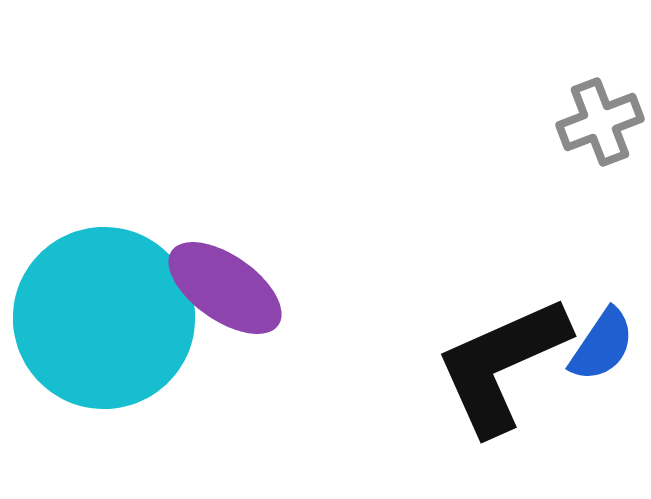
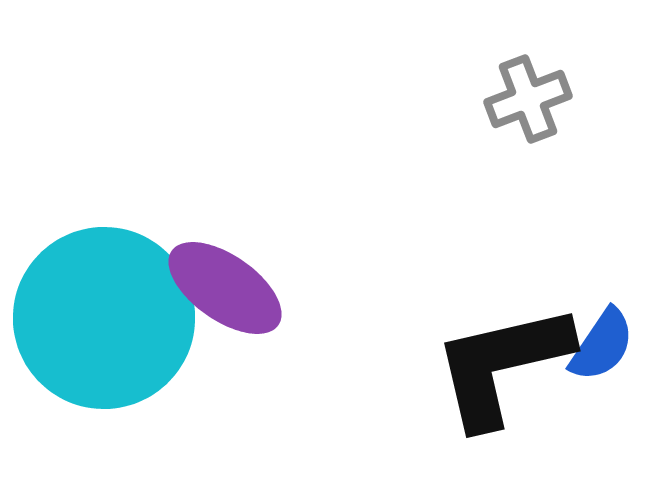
gray cross: moved 72 px left, 23 px up
black L-shape: rotated 11 degrees clockwise
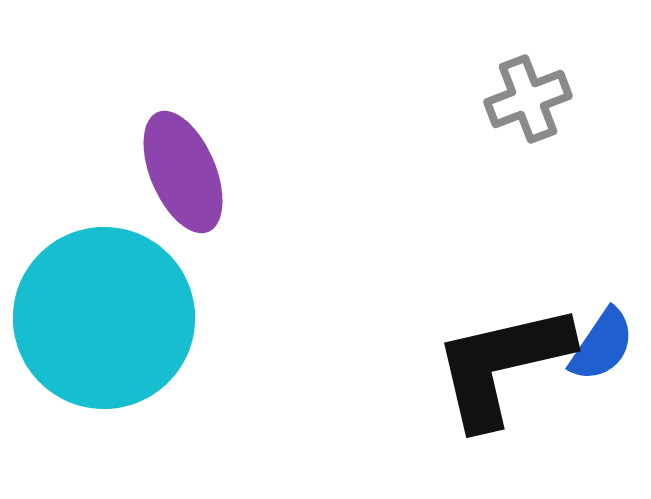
purple ellipse: moved 42 px left, 116 px up; rotated 32 degrees clockwise
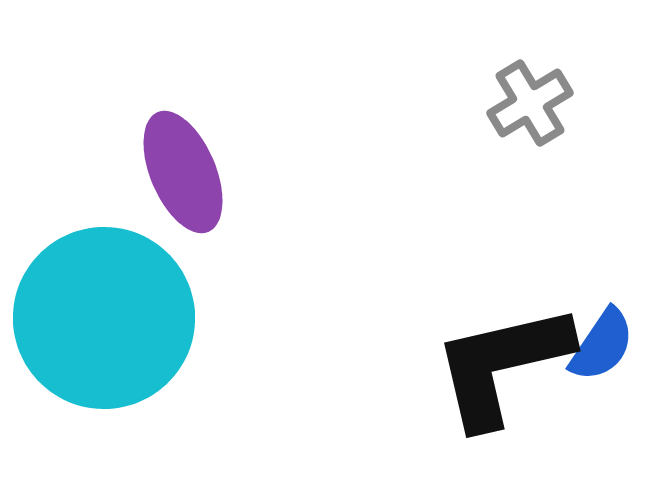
gray cross: moved 2 px right, 4 px down; rotated 10 degrees counterclockwise
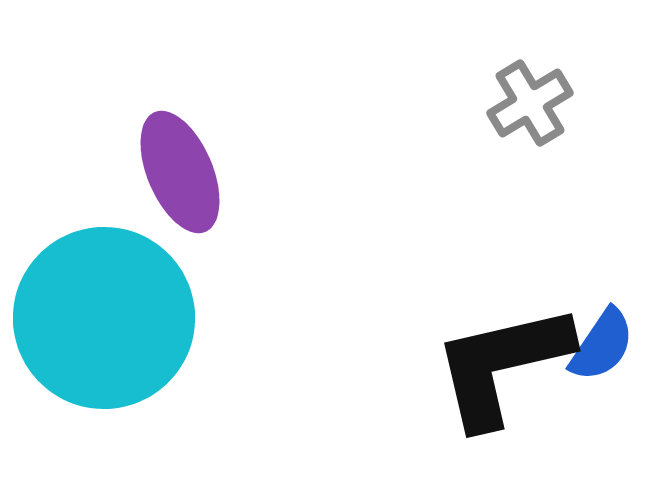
purple ellipse: moved 3 px left
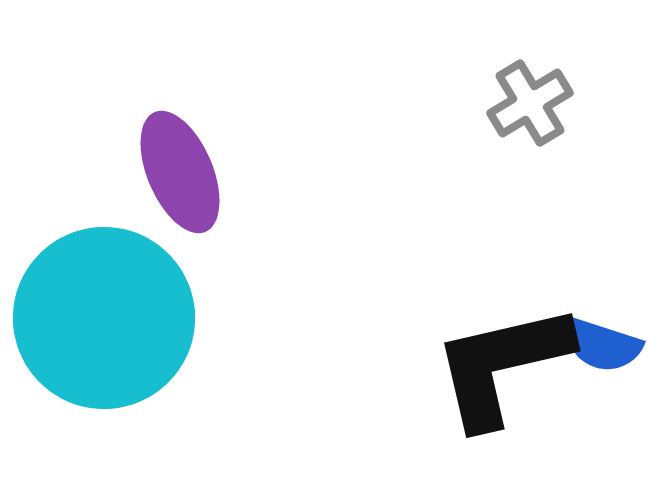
blue semicircle: rotated 74 degrees clockwise
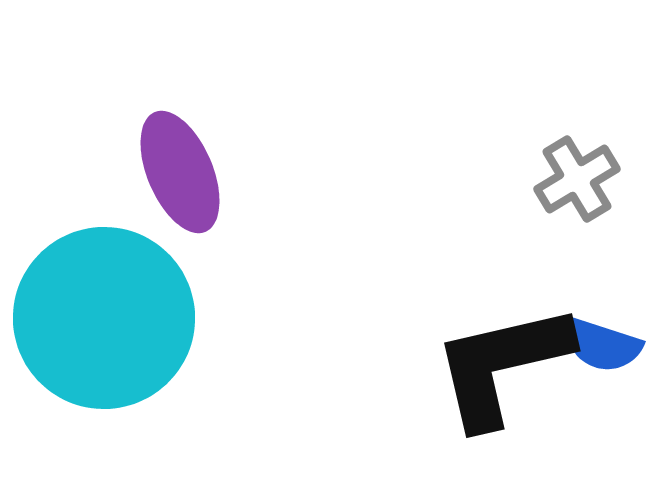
gray cross: moved 47 px right, 76 px down
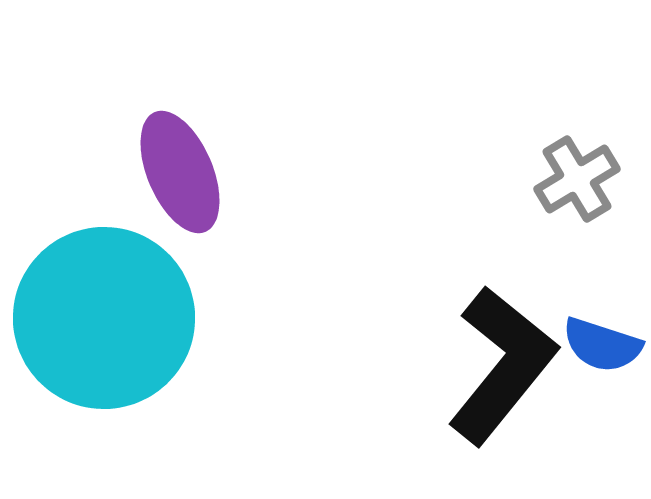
black L-shape: rotated 142 degrees clockwise
